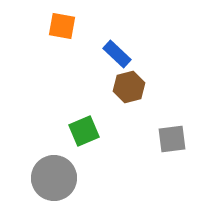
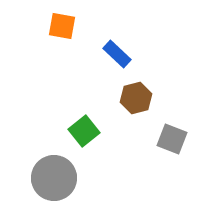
brown hexagon: moved 7 px right, 11 px down
green square: rotated 16 degrees counterclockwise
gray square: rotated 28 degrees clockwise
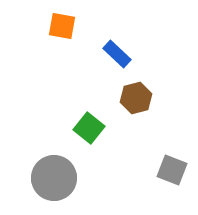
green square: moved 5 px right, 3 px up; rotated 12 degrees counterclockwise
gray square: moved 31 px down
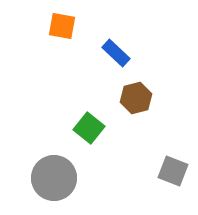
blue rectangle: moved 1 px left, 1 px up
gray square: moved 1 px right, 1 px down
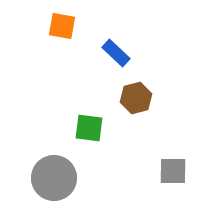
green square: rotated 32 degrees counterclockwise
gray square: rotated 20 degrees counterclockwise
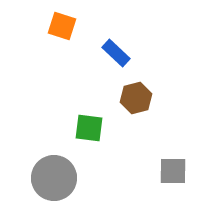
orange square: rotated 8 degrees clockwise
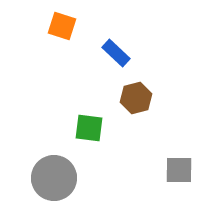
gray square: moved 6 px right, 1 px up
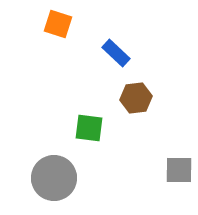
orange square: moved 4 px left, 2 px up
brown hexagon: rotated 8 degrees clockwise
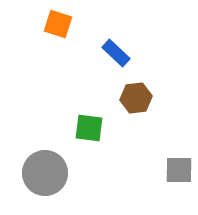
gray circle: moved 9 px left, 5 px up
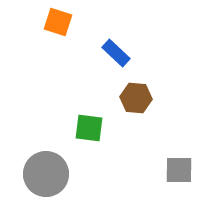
orange square: moved 2 px up
brown hexagon: rotated 12 degrees clockwise
gray circle: moved 1 px right, 1 px down
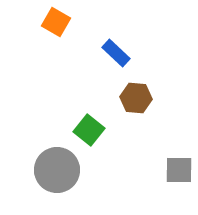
orange square: moved 2 px left; rotated 12 degrees clockwise
green square: moved 2 px down; rotated 32 degrees clockwise
gray circle: moved 11 px right, 4 px up
